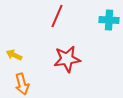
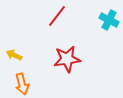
red line: rotated 15 degrees clockwise
cyan cross: rotated 24 degrees clockwise
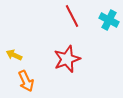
red line: moved 15 px right; rotated 65 degrees counterclockwise
red star: rotated 12 degrees counterclockwise
orange arrow: moved 4 px right, 3 px up; rotated 10 degrees counterclockwise
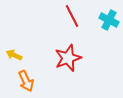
red star: moved 1 px right, 1 px up
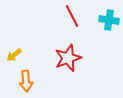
cyan cross: rotated 18 degrees counterclockwise
yellow arrow: rotated 63 degrees counterclockwise
orange arrow: rotated 20 degrees clockwise
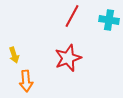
red line: rotated 55 degrees clockwise
yellow arrow: rotated 70 degrees counterclockwise
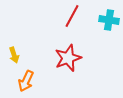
orange arrow: rotated 30 degrees clockwise
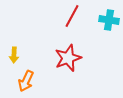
yellow arrow: rotated 21 degrees clockwise
